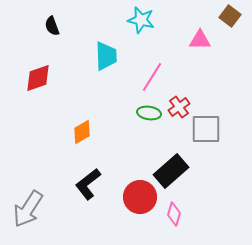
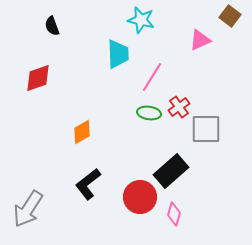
pink triangle: rotated 25 degrees counterclockwise
cyan trapezoid: moved 12 px right, 2 px up
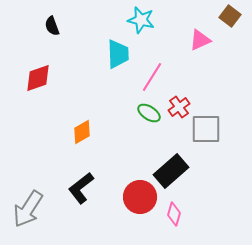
green ellipse: rotated 25 degrees clockwise
black L-shape: moved 7 px left, 4 px down
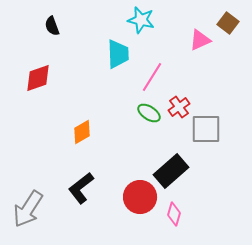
brown square: moved 2 px left, 7 px down
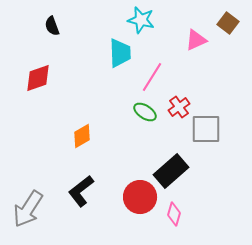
pink triangle: moved 4 px left
cyan trapezoid: moved 2 px right, 1 px up
green ellipse: moved 4 px left, 1 px up
orange diamond: moved 4 px down
black L-shape: moved 3 px down
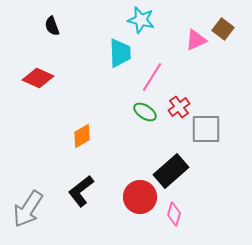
brown square: moved 5 px left, 6 px down
red diamond: rotated 44 degrees clockwise
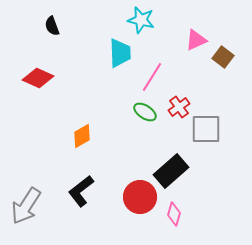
brown square: moved 28 px down
gray arrow: moved 2 px left, 3 px up
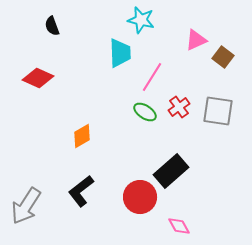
gray square: moved 12 px right, 18 px up; rotated 8 degrees clockwise
pink diamond: moved 5 px right, 12 px down; rotated 45 degrees counterclockwise
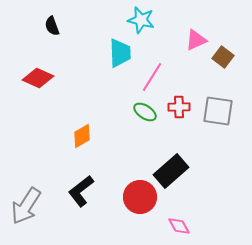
red cross: rotated 35 degrees clockwise
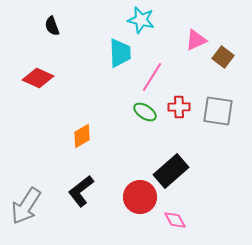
pink diamond: moved 4 px left, 6 px up
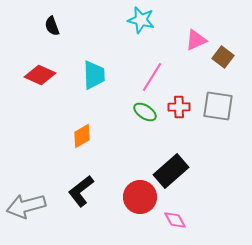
cyan trapezoid: moved 26 px left, 22 px down
red diamond: moved 2 px right, 3 px up
gray square: moved 5 px up
gray arrow: rotated 42 degrees clockwise
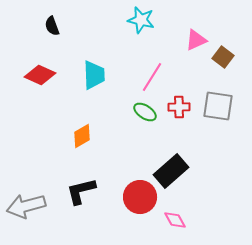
black L-shape: rotated 24 degrees clockwise
